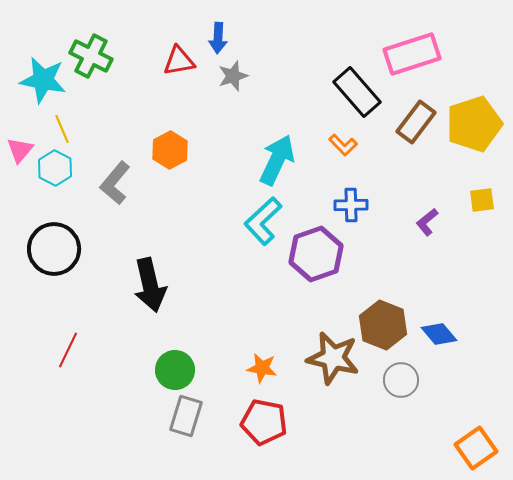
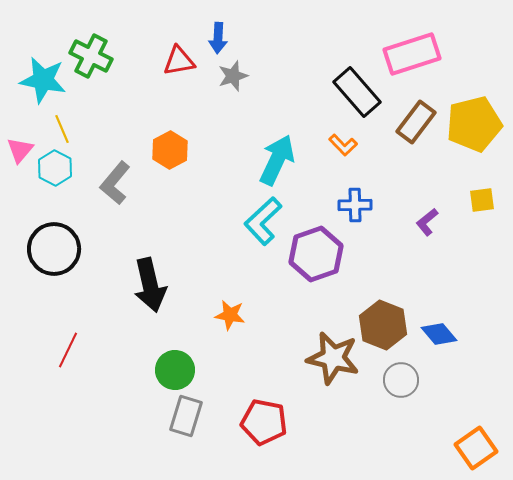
yellow pentagon: rotated 4 degrees clockwise
blue cross: moved 4 px right
orange star: moved 32 px left, 53 px up
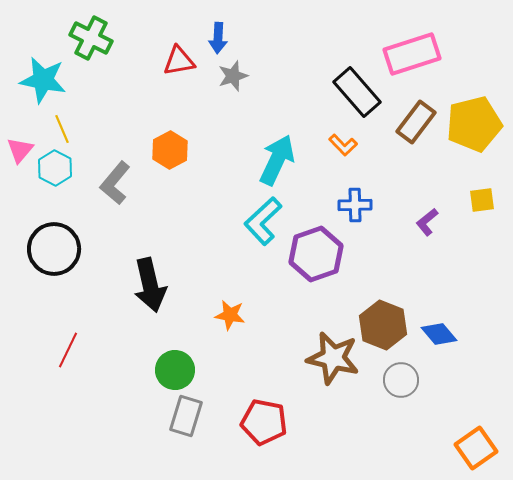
green cross: moved 18 px up
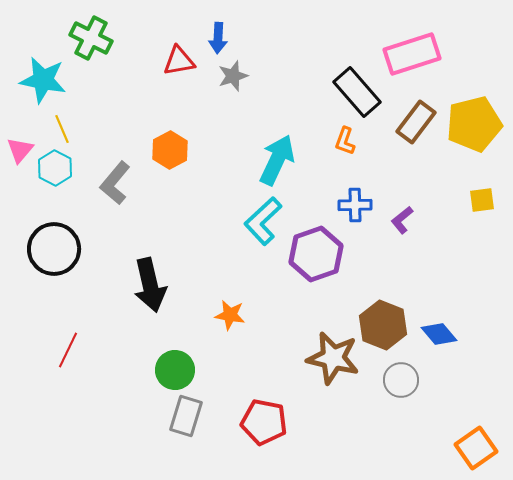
orange L-shape: moved 2 px right, 4 px up; rotated 64 degrees clockwise
purple L-shape: moved 25 px left, 2 px up
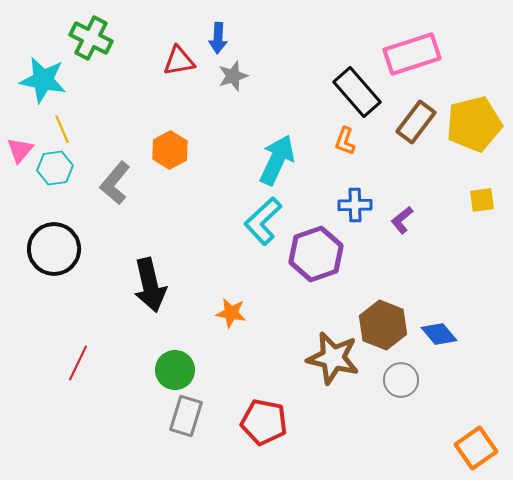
cyan hexagon: rotated 24 degrees clockwise
orange star: moved 1 px right, 2 px up
red line: moved 10 px right, 13 px down
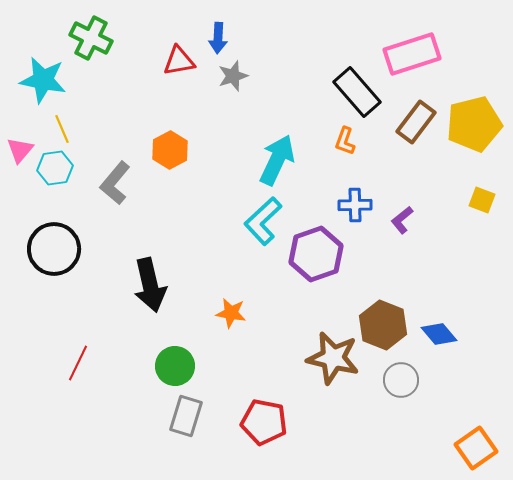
yellow square: rotated 28 degrees clockwise
green circle: moved 4 px up
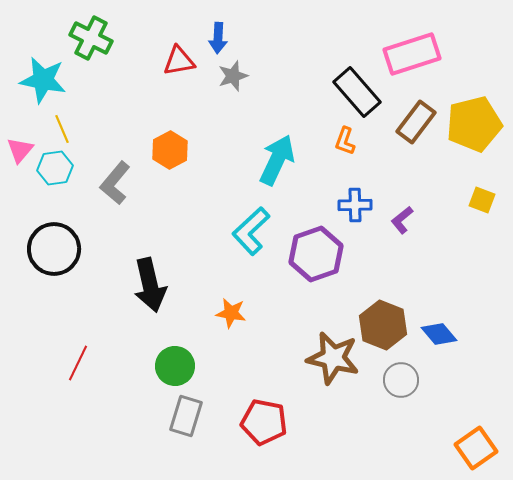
cyan L-shape: moved 12 px left, 10 px down
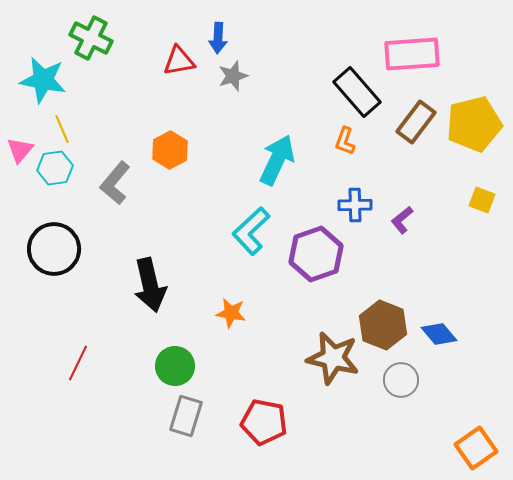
pink rectangle: rotated 14 degrees clockwise
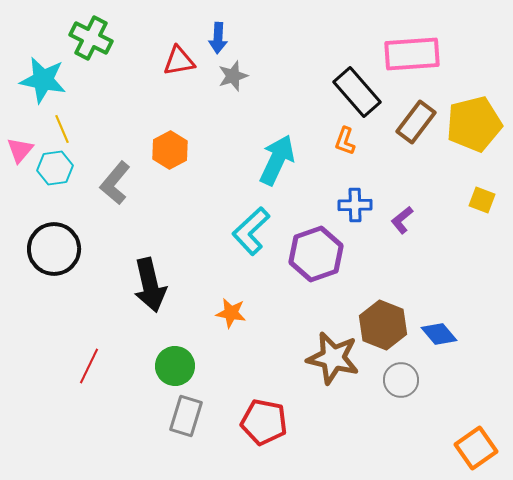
red line: moved 11 px right, 3 px down
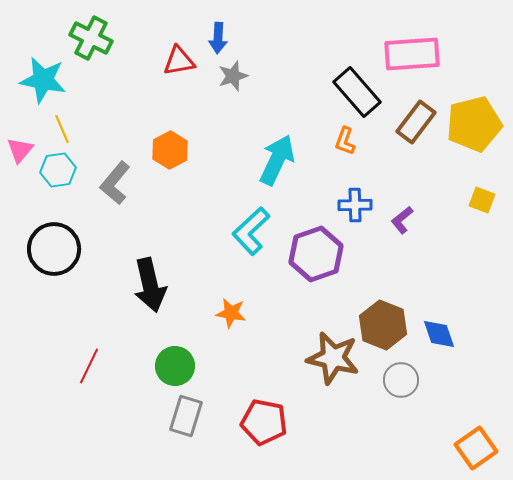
cyan hexagon: moved 3 px right, 2 px down
blue diamond: rotated 21 degrees clockwise
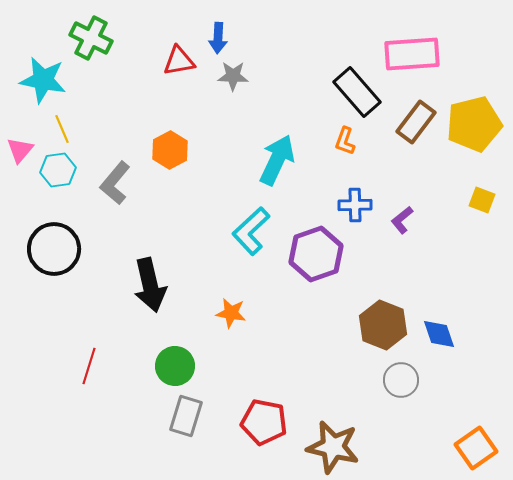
gray star: rotated 20 degrees clockwise
brown star: moved 89 px down
red line: rotated 9 degrees counterclockwise
